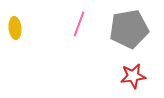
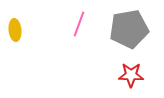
yellow ellipse: moved 2 px down
red star: moved 2 px left, 1 px up; rotated 10 degrees clockwise
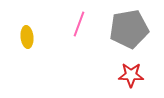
yellow ellipse: moved 12 px right, 7 px down
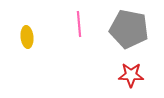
pink line: rotated 25 degrees counterclockwise
gray pentagon: rotated 21 degrees clockwise
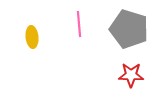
gray pentagon: rotated 6 degrees clockwise
yellow ellipse: moved 5 px right
